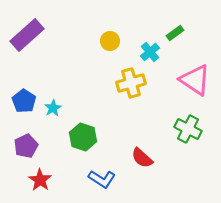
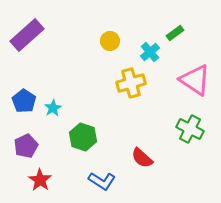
green cross: moved 2 px right
blue L-shape: moved 2 px down
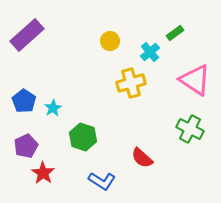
red star: moved 3 px right, 7 px up
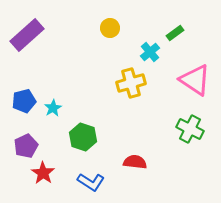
yellow circle: moved 13 px up
blue pentagon: rotated 25 degrees clockwise
red semicircle: moved 7 px left, 4 px down; rotated 145 degrees clockwise
blue L-shape: moved 11 px left, 1 px down
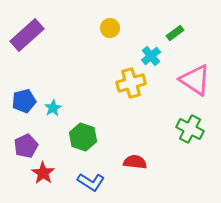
cyan cross: moved 1 px right, 4 px down
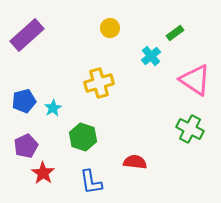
yellow cross: moved 32 px left
blue L-shape: rotated 48 degrees clockwise
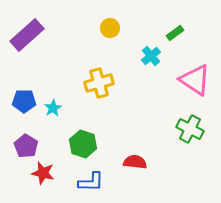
blue pentagon: rotated 15 degrees clockwise
green hexagon: moved 7 px down
purple pentagon: rotated 15 degrees counterclockwise
red star: rotated 20 degrees counterclockwise
blue L-shape: rotated 80 degrees counterclockwise
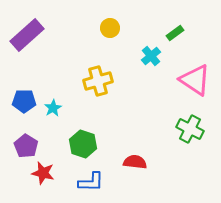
yellow cross: moved 1 px left, 2 px up
